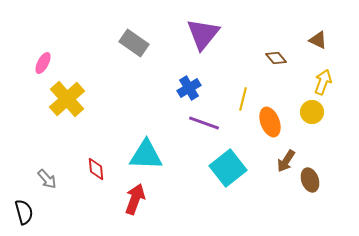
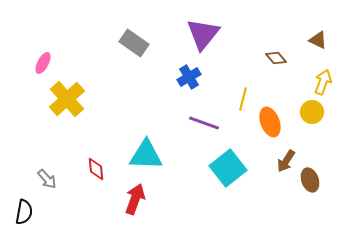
blue cross: moved 11 px up
black semicircle: rotated 25 degrees clockwise
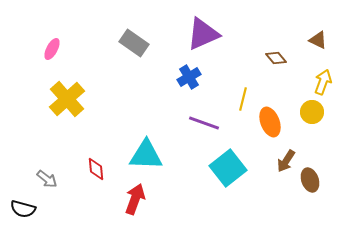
purple triangle: rotated 27 degrees clockwise
pink ellipse: moved 9 px right, 14 px up
gray arrow: rotated 10 degrees counterclockwise
black semicircle: moved 1 px left, 3 px up; rotated 95 degrees clockwise
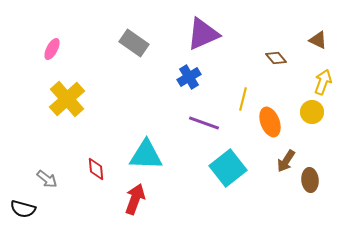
brown ellipse: rotated 15 degrees clockwise
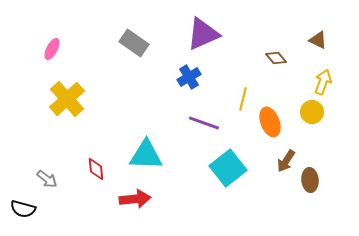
red arrow: rotated 64 degrees clockwise
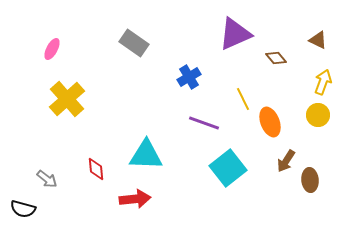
purple triangle: moved 32 px right
yellow line: rotated 40 degrees counterclockwise
yellow circle: moved 6 px right, 3 px down
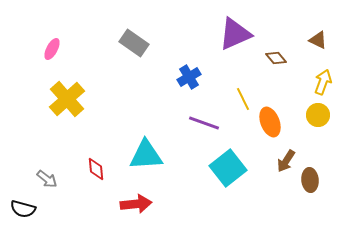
cyan triangle: rotated 6 degrees counterclockwise
red arrow: moved 1 px right, 5 px down
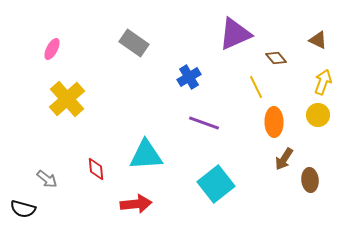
yellow line: moved 13 px right, 12 px up
orange ellipse: moved 4 px right; rotated 20 degrees clockwise
brown arrow: moved 2 px left, 2 px up
cyan square: moved 12 px left, 16 px down
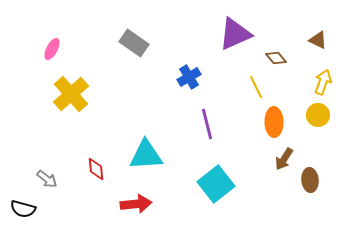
yellow cross: moved 4 px right, 5 px up
purple line: moved 3 px right, 1 px down; rotated 56 degrees clockwise
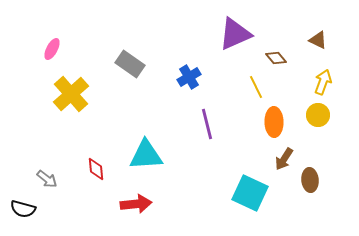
gray rectangle: moved 4 px left, 21 px down
cyan square: moved 34 px right, 9 px down; rotated 27 degrees counterclockwise
